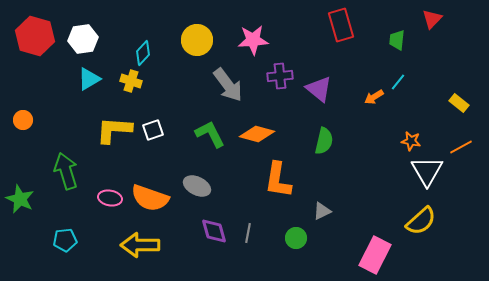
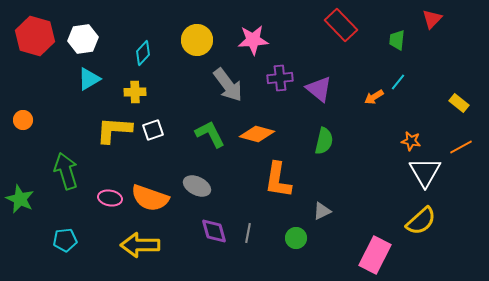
red rectangle: rotated 28 degrees counterclockwise
purple cross: moved 2 px down
yellow cross: moved 4 px right, 11 px down; rotated 20 degrees counterclockwise
white triangle: moved 2 px left, 1 px down
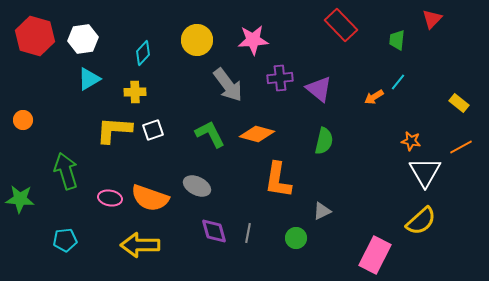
green star: rotated 20 degrees counterclockwise
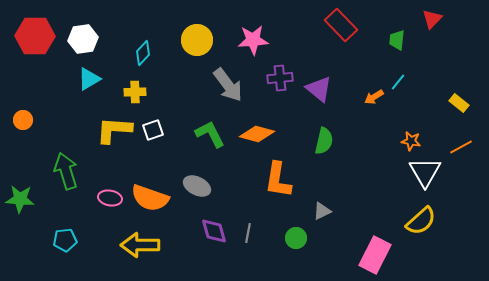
red hexagon: rotated 15 degrees counterclockwise
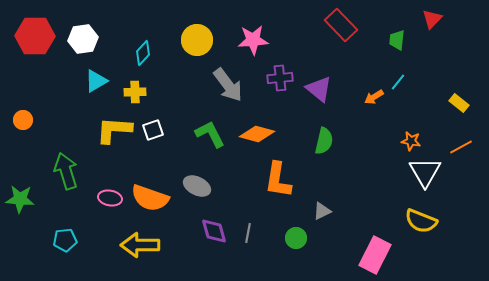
cyan triangle: moved 7 px right, 2 px down
yellow semicircle: rotated 64 degrees clockwise
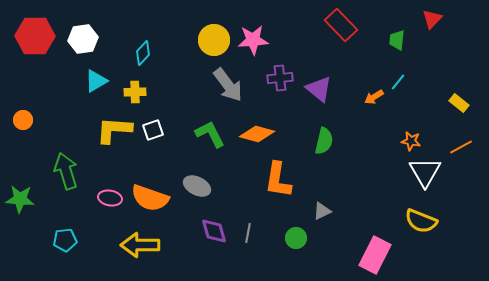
yellow circle: moved 17 px right
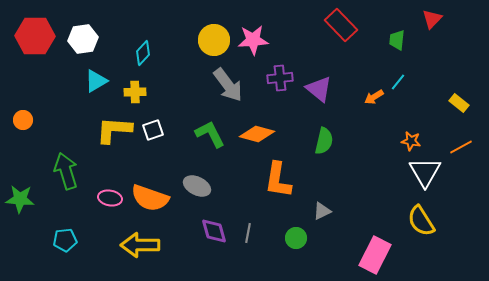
yellow semicircle: rotated 36 degrees clockwise
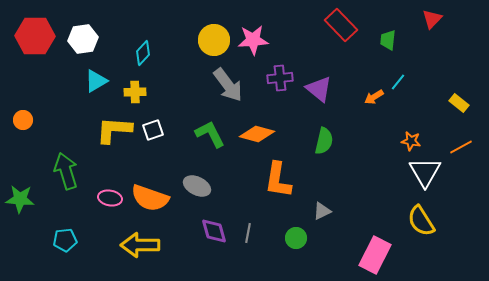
green trapezoid: moved 9 px left
